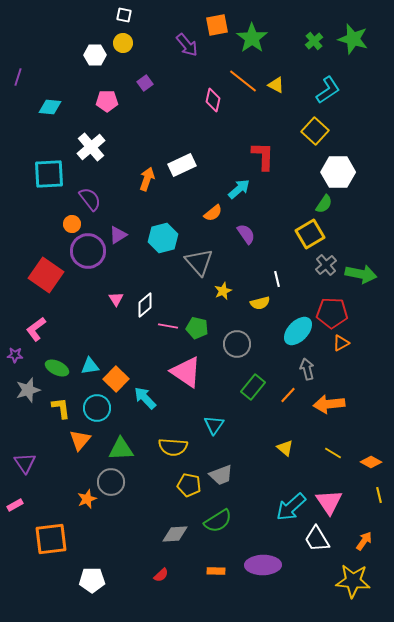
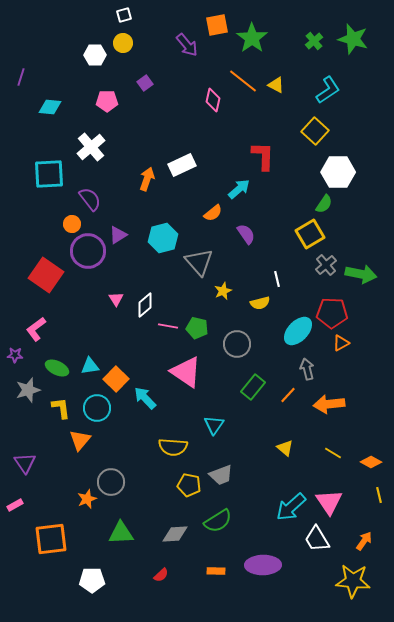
white square at (124, 15): rotated 28 degrees counterclockwise
purple line at (18, 77): moved 3 px right
green triangle at (121, 449): moved 84 px down
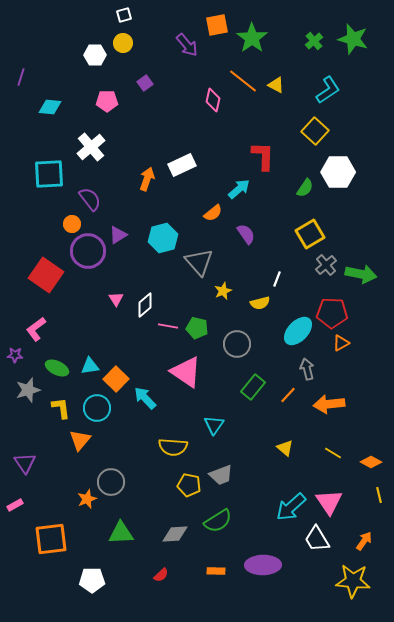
green semicircle at (324, 204): moved 19 px left, 16 px up
white line at (277, 279): rotated 35 degrees clockwise
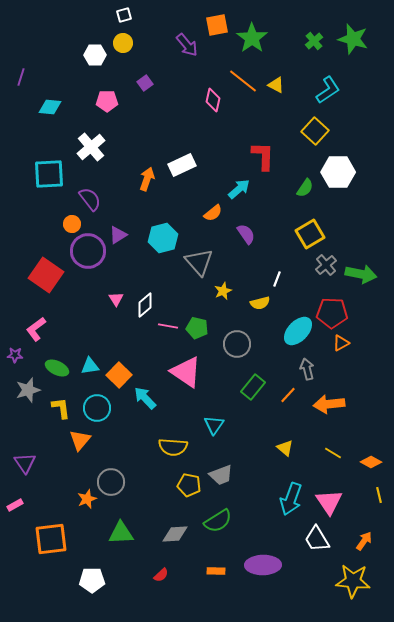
orange square at (116, 379): moved 3 px right, 4 px up
cyan arrow at (291, 507): moved 8 px up; rotated 28 degrees counterclockwise
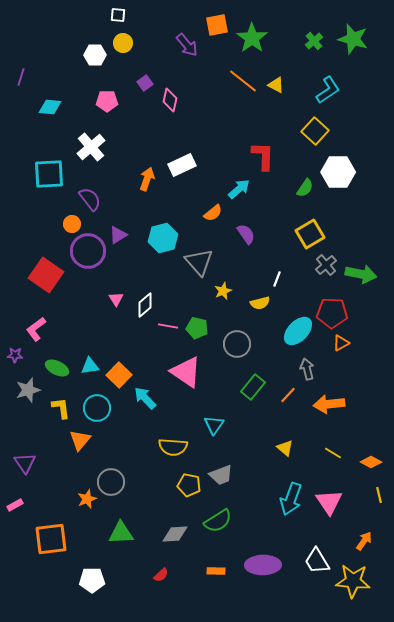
white square at (124, 15): moved 6 px left; rotated 21 degrees clockwise
pink diamond at (213, 100): moved 43 px left
white trapezoid at (317, 539): moved 22 px down
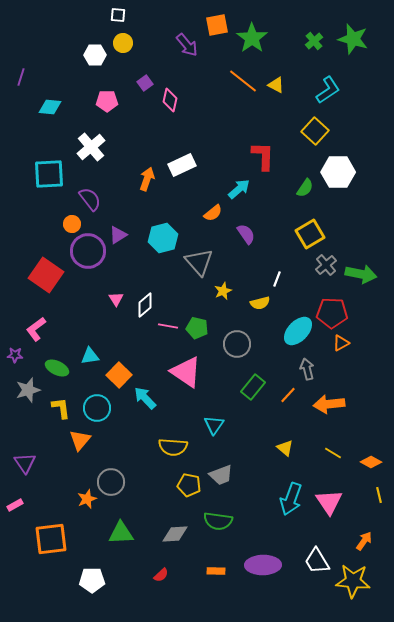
cyan triangle at (90, 366): moved 10 px up
green semicircle at (218, 521): rotated 40 degrees clockwise
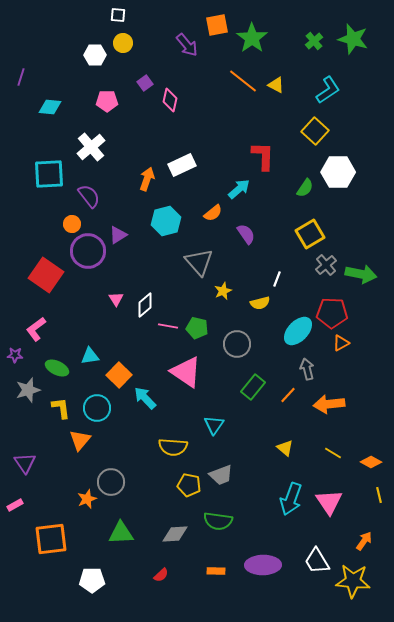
purple semicircle at (90, 199): moved 1 px left, 3 px up
cyan hexagon at (163, 238): moved 3 px right, 17 px up
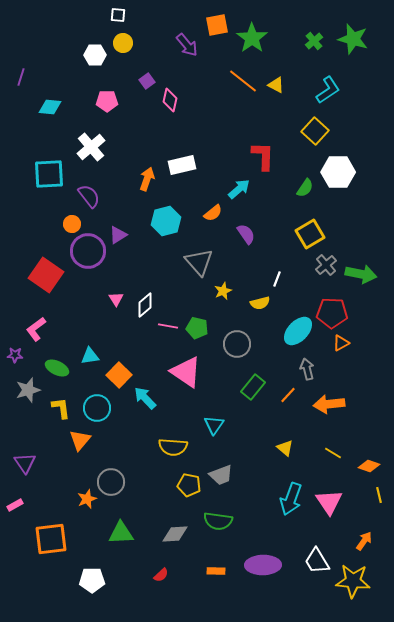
purple square at (145, 83): moved 2 px right, 2 px up
white rectangle at (182, 165): rotated 12 degrees clockwise
orange diamond at (371, 462): moved 2 px left, 4 px down; rotated 10 degrees counterclockwise
